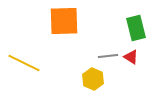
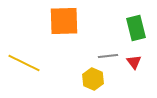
red triangle: moved 3 px right, 5 px down; rotated 21 degrees clockwise
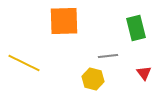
red triangle: moved 10 px right, 11 px down
yellow hexagon: rotated 10 degrees counterclockwise
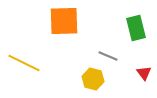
gray line: rotated 30 degrees clockwise
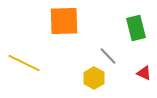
gray line: rotated 24 degrees clockwise
red triangle: rotated 28 degrees counterclockwise
yellow hexagon: moved 1 px right, 1 px up; rotated 15 degrees clockwise
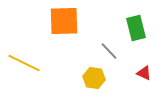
gray line: moved 1 px right, 5 px up
yellow hexagon: rotated 20 degrees counterclockwise
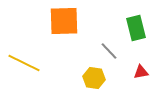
red triangle: moved 3 px left, 1 px up; rotated 35 degrees counterclockwise
